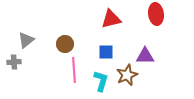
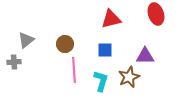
red ellipse: rotated 10 degrees counterclockwise
blue square: moved 1 px left, 2 px up
brown star: moved 2 px right, 2 px down
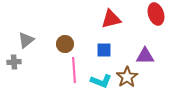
blue square: moved 1 px left
brown star: moved 2 px left; rotated 10 degrees counterclockwise
cyan L-shape: rotated 95 degrees clockwise
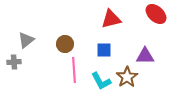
red ellipse: rotated 30 degrees counterclockwise
cyan L-shape: rotated 40 degrees clockwise
